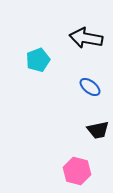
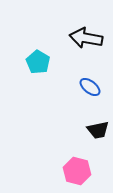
cyan pentagon: moved 2 px down; rotated 20 degrees counterclockwise
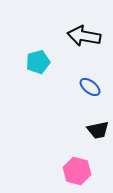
black arrow: moved 2 px left, 2 px up
cyan pentagon: rotated 25 degrees clockwise
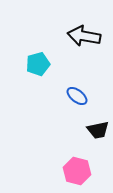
cyan pentagon: moved 2 px down
blue ellipse: moved 13 px left, 9 px down
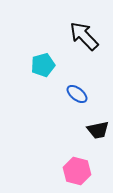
black arrow: rotated 36 degrees clockwise
cyan pentagon: moved 5 px right, 1 px down
blue ellipse: moved 2 px up
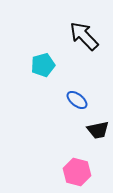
blue ellipse: moved 6 px down
pink hexagon: moved 1 px down
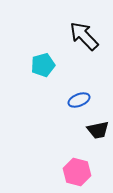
blue ellipse: moved 2 px right; rotated 60 degrees counterclockwise
